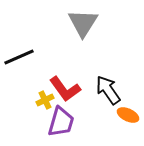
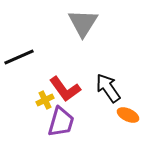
black arrow: moved 2 px up
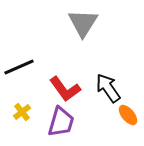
black line: moved 10 px down
yellow cross: moved 23 px left, 12 px down; rotated 12 degrees counterclockwise
orange ellipse: rotated 25 degrees clockwise
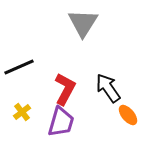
red L-shape: rotated 116 degrees counterclockwise
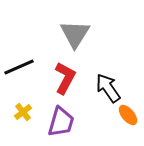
gray triangle: moved 8 px left, 11 px down
red L-shape: moved 11 px up
yellow cross: moved 1 px right
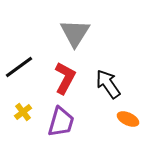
gray triangle: moved 1 px up
black line: rotated 12 degrees counterclockwise
black arrow: moved 4 px up
orange ellipse: moved 4 px down; rotated 25 degrees counterclockwise
